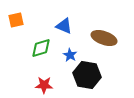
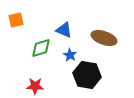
blue triangle: moved 4 px down
red star: moved 9 px left, 1 px down
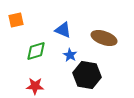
blue triangle: moved 1 px left
green diamond: moved 5 px left, 3 px down
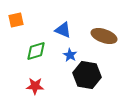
brown ellipse: moved 2 px up
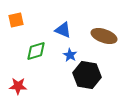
red star: moved 17 px left
